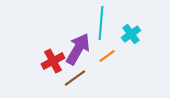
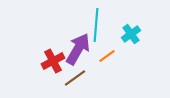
cyan line: moved 5 px left, 2 px down
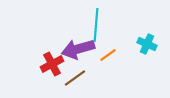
cyan cross: moved 16 px right, 10 px down; rotated 30 degrees counterclockwise
purple arrow: rotated 136 degrees counterclockwise
orange line: moved 1 px right, 1 px up
red cross: moved 1 px left, 3 px down
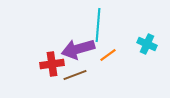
cyan line: moved 2 px right
red cross: rotated 20 degrees clockwise
brown line: moved 3 px up; rotated 15 degrees clockwise
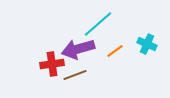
cyan line: moved 1 px up; rotated 44 degrees clockwise
orange line: moved 7 px right, 4 px up
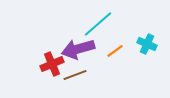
red cross: rotated 15 degrees counterclockwise
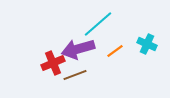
red cross: moved 1 px right, 1 px up
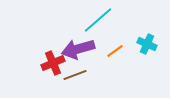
cyan line: moved 4 px up
